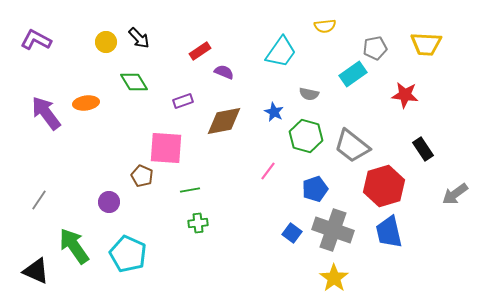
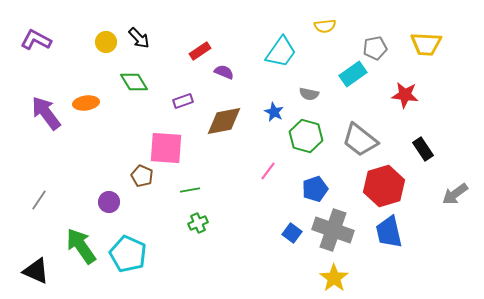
gray trapezoid: moved 8 px right, 6 px up
green cross: rotated 18 degrees counterclockwise
green arrow: moved 7 px right
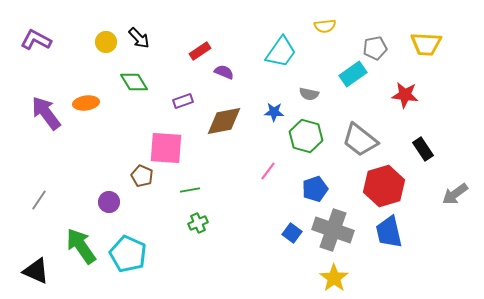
blue star: rotated 24 degrees counterclockwise
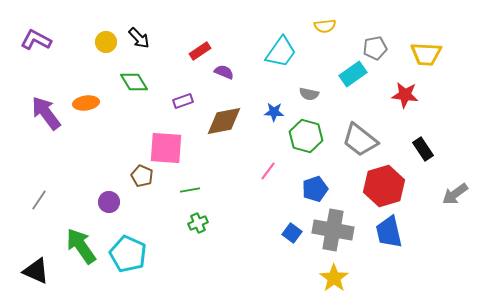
yellow trapezoid: moved 10 px down
gray cross: rotated 9 degrees counterclockwise
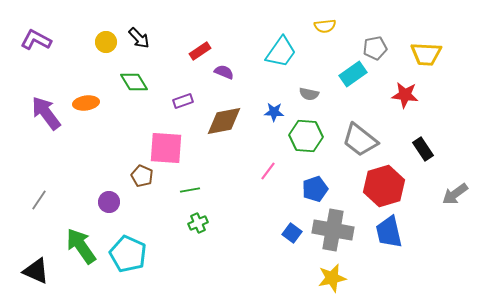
green hexagon: rotated 12 degrees counterclockwise
yellow star: moved 2 px left; rotated 24 degrees clockwise
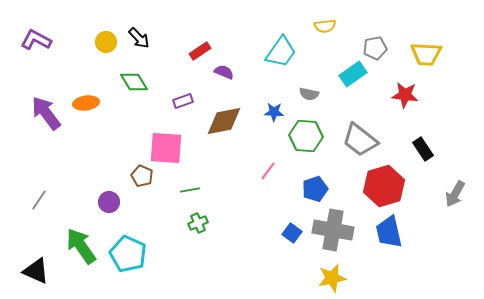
gray arrow: rotated 24 degrees counterclockwise
